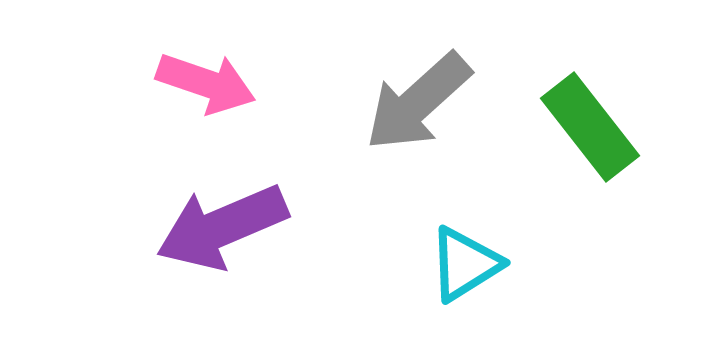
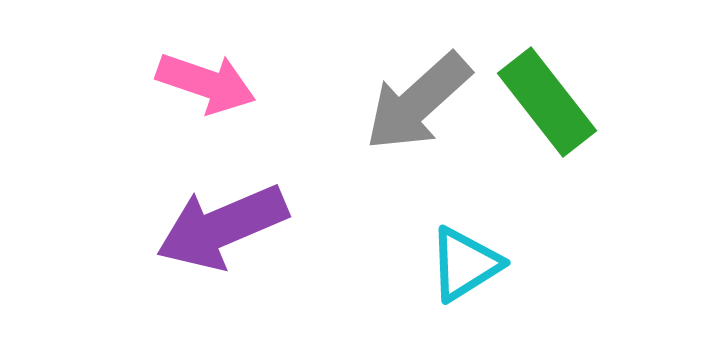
green rectangle: moved 43 px left, 25 px up
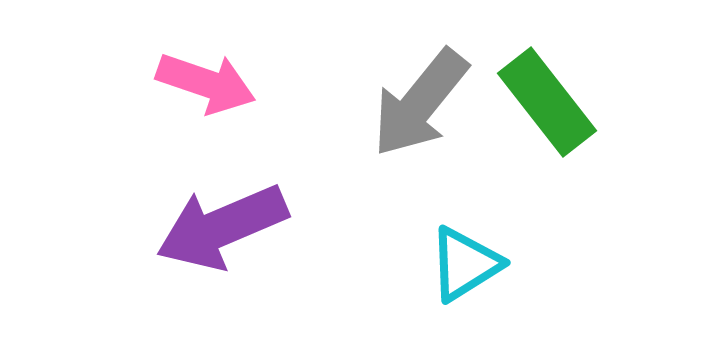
gray arrow: moved 2 px right, 1 px down; rotated 9 degrees counterclockwise
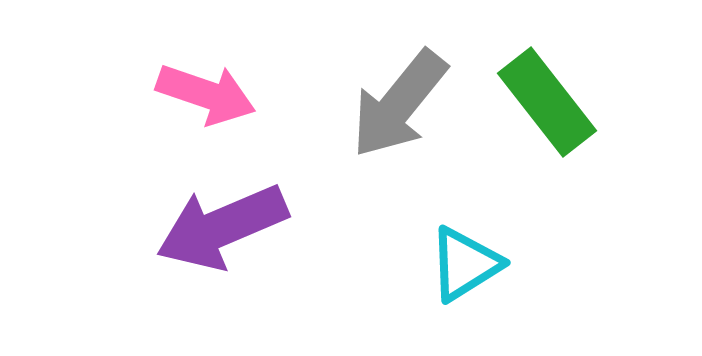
pink arrow: moved 11 px down
gray arrow: moved 21 px left, 1 px down
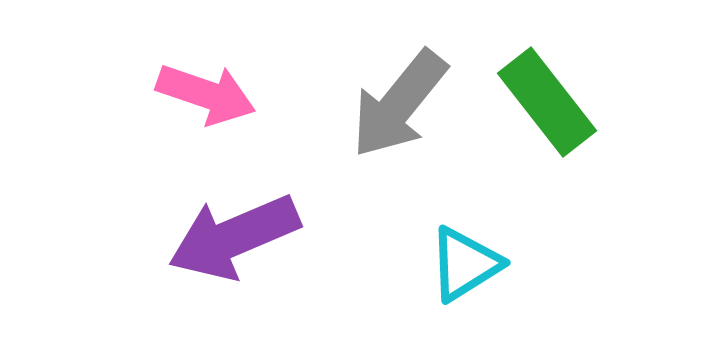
purple arrow: moved 12 px right, 10 px down
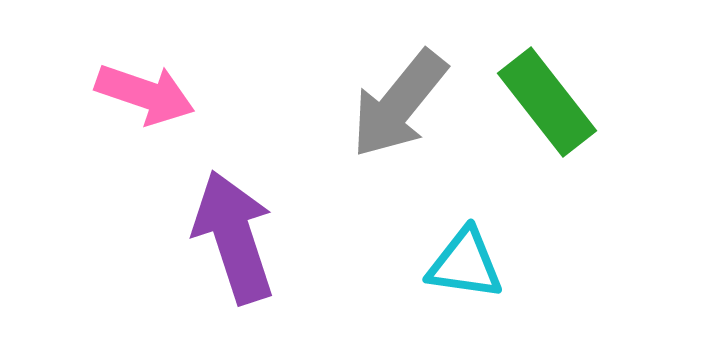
pink arrow: moved 61 px left
purple arrow: rotated 95 degrees clockwise
cyan triangle: rotated 40 degrees clockwise
